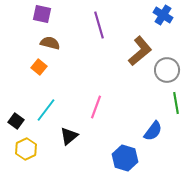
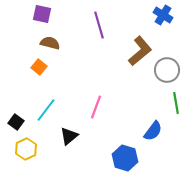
black square: moved 1 px down
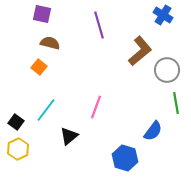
yellow hexagon: moved 8 px left
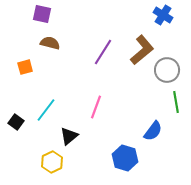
purple line: moved 4 px right, 27 px down; rotated 48 degrees clockwise
brown L-shape: moved 2 px right, 1 px up
orange square: moved 14 px left; rotated 35 degrees clockwise
green line: moved 1 px up
yellow hexagon: moved 34 px right, 13 px down
